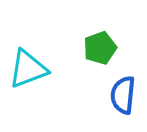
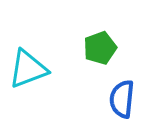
blue semicircle: moved 1 px left, 4 px down
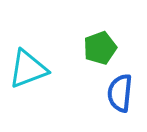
blue semicircle: moved 2 px left, 6 px up
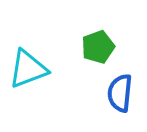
green pentagon: moved 2 px left, 1 px up
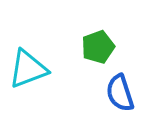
blue semicircle: rotated 24 degrees counterclockwise
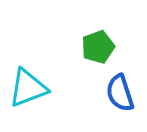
cyan triangle: moved 19 px down
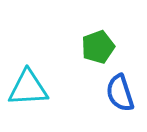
cyan triangle: rotated 18 degrees clockwise
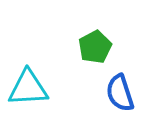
green pentagon: moved 3 px left; rotated 8 degrees counterclockwise
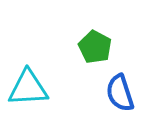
green pentagon: rotated 16 degrees counterclockwise
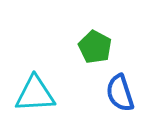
cyan triangle: moved 7 px right, 6 px down
